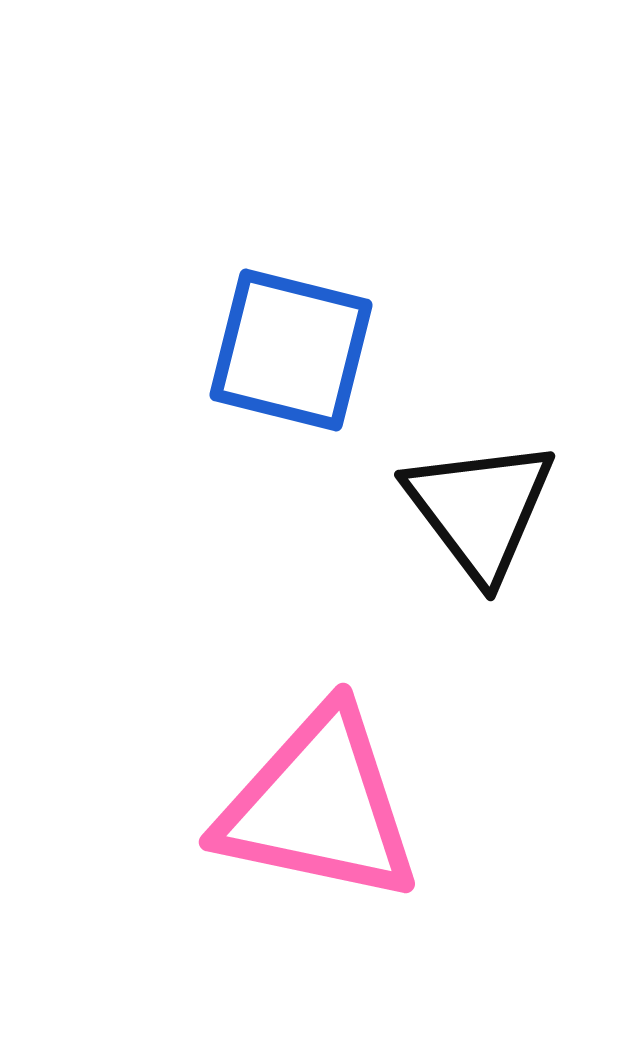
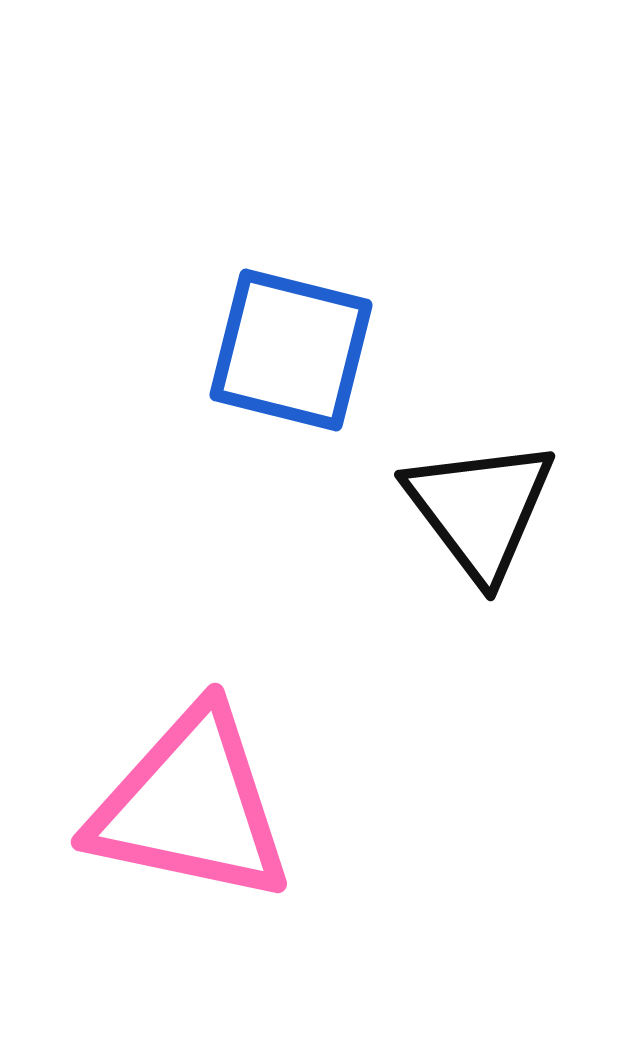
pink triangle: moved 128 px left
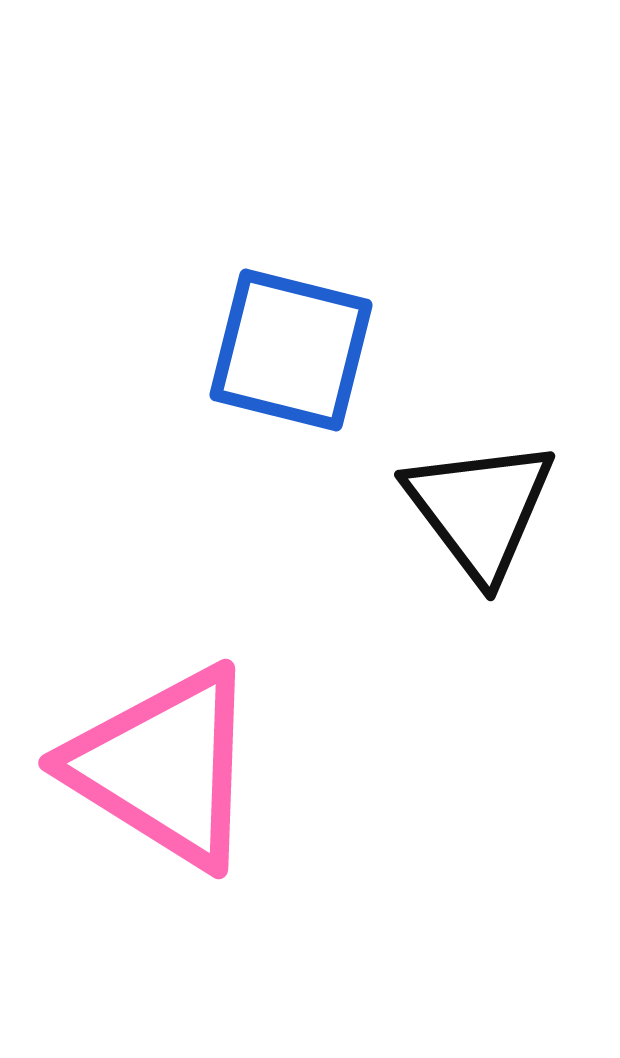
pink triangle: moved 27 px left, 39 px up; rotated 20 degrees clockwise
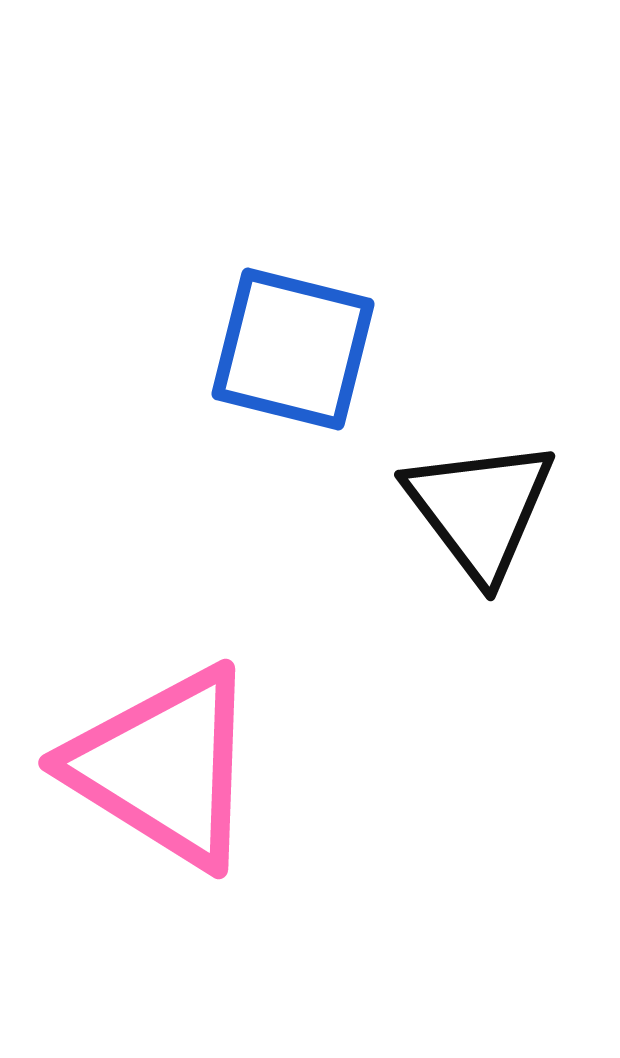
blue square: moved 2 px right, 1 px up
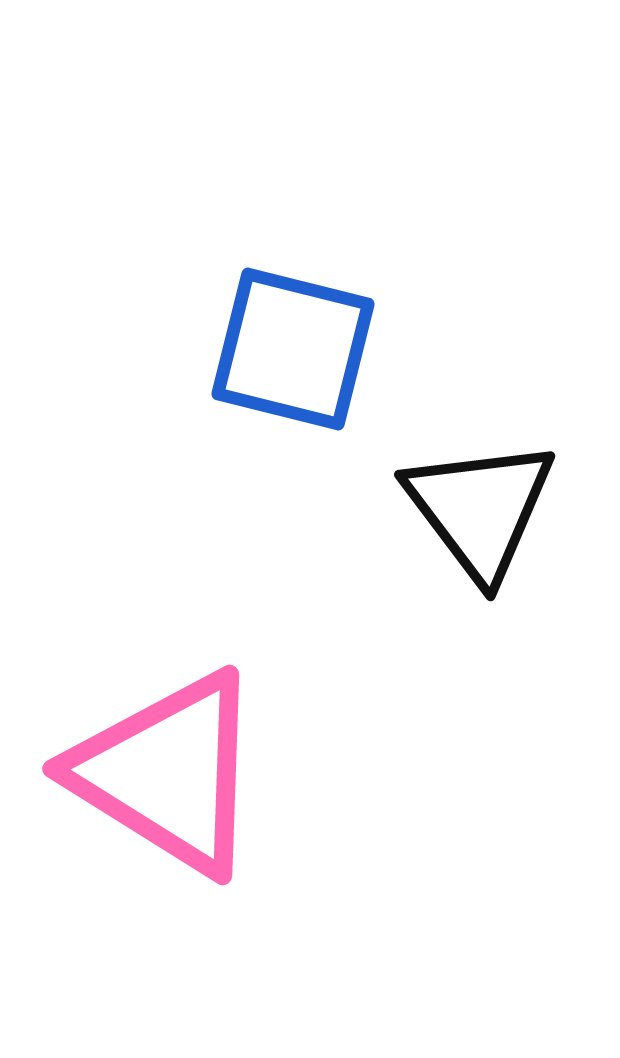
pink triangle: moved 4 px right, 6 px down
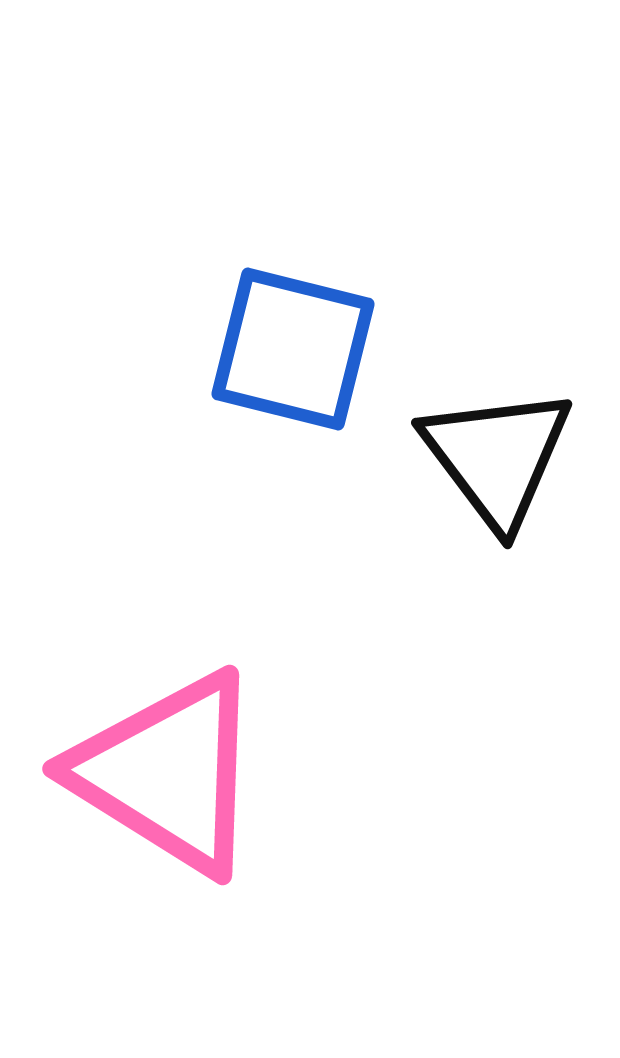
black triangle: moved 17 px right, 52 px up
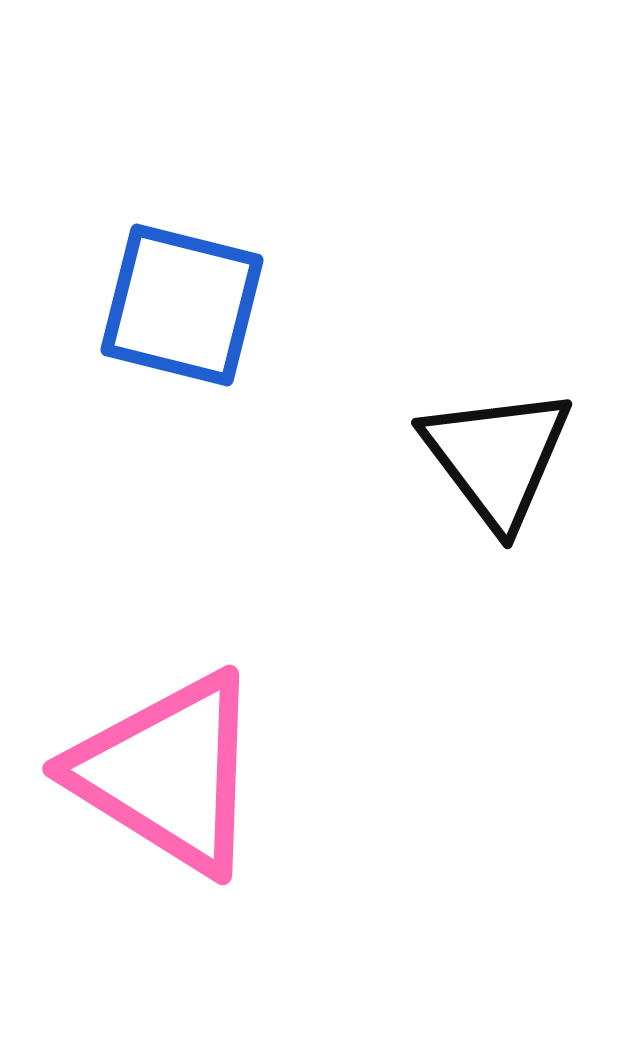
blue square: moved 111 px left, 44 px up
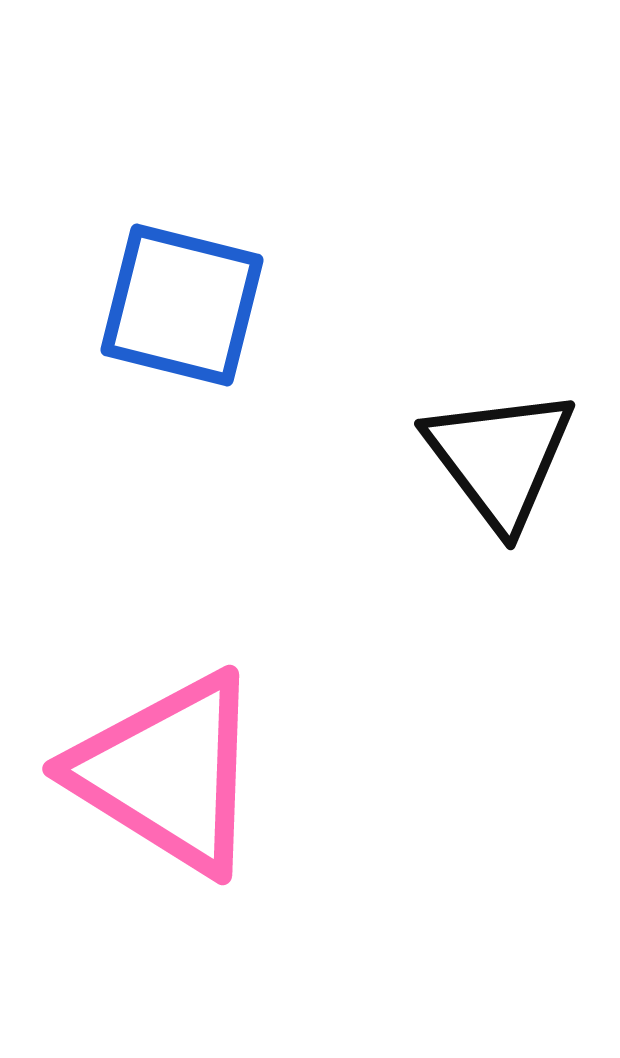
black triangle: moved 3 px right, 1 px down
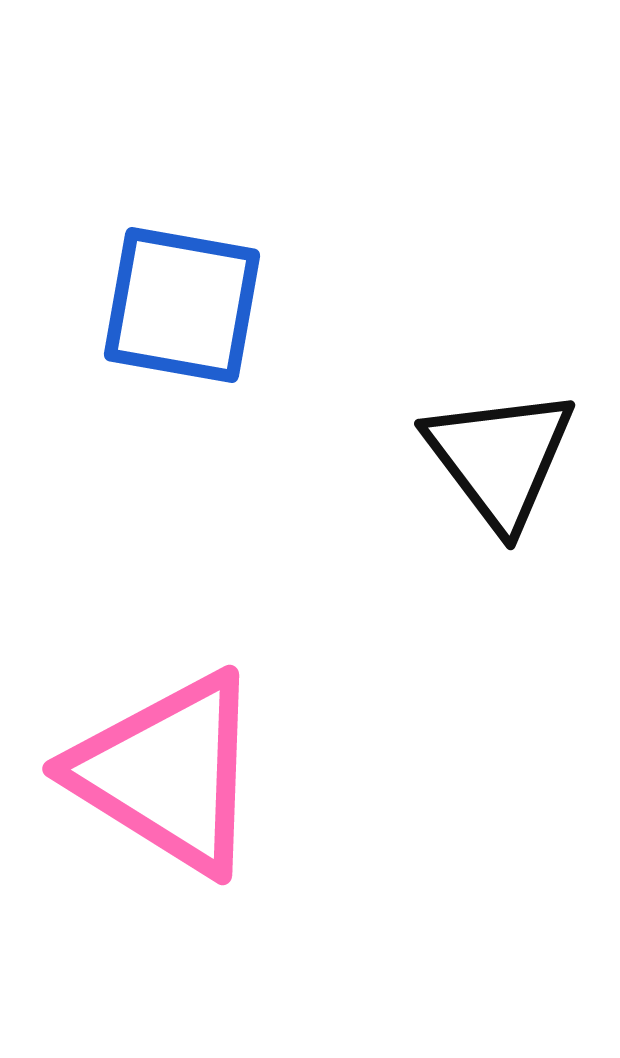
blue square: rotated 4 degrees counterclockwise
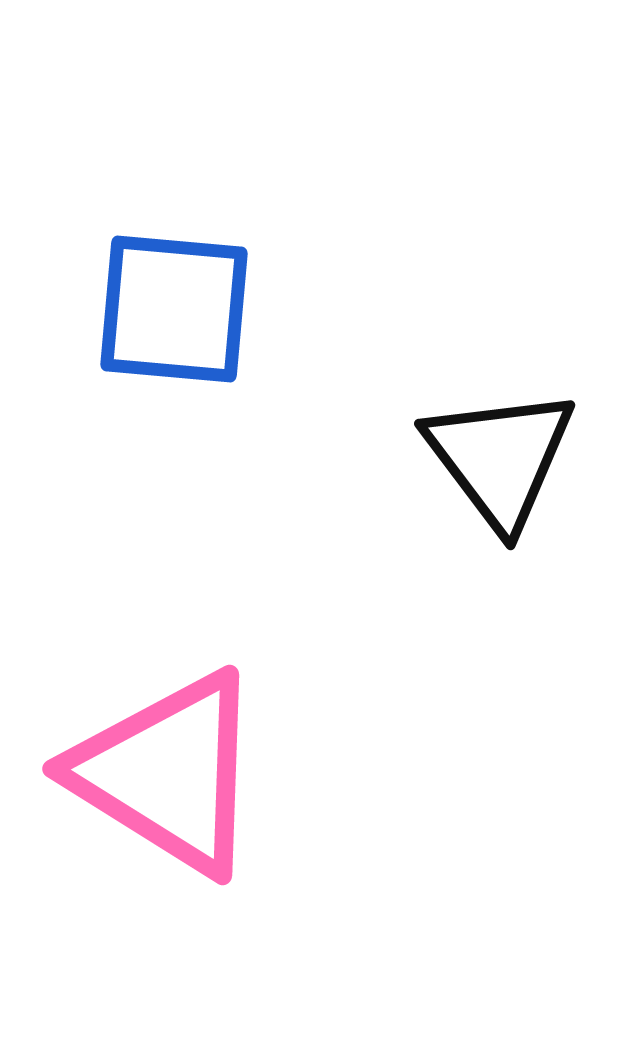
blue square: moved 8 px left, 4 px down; rotated 5 degrees counterclockwise
